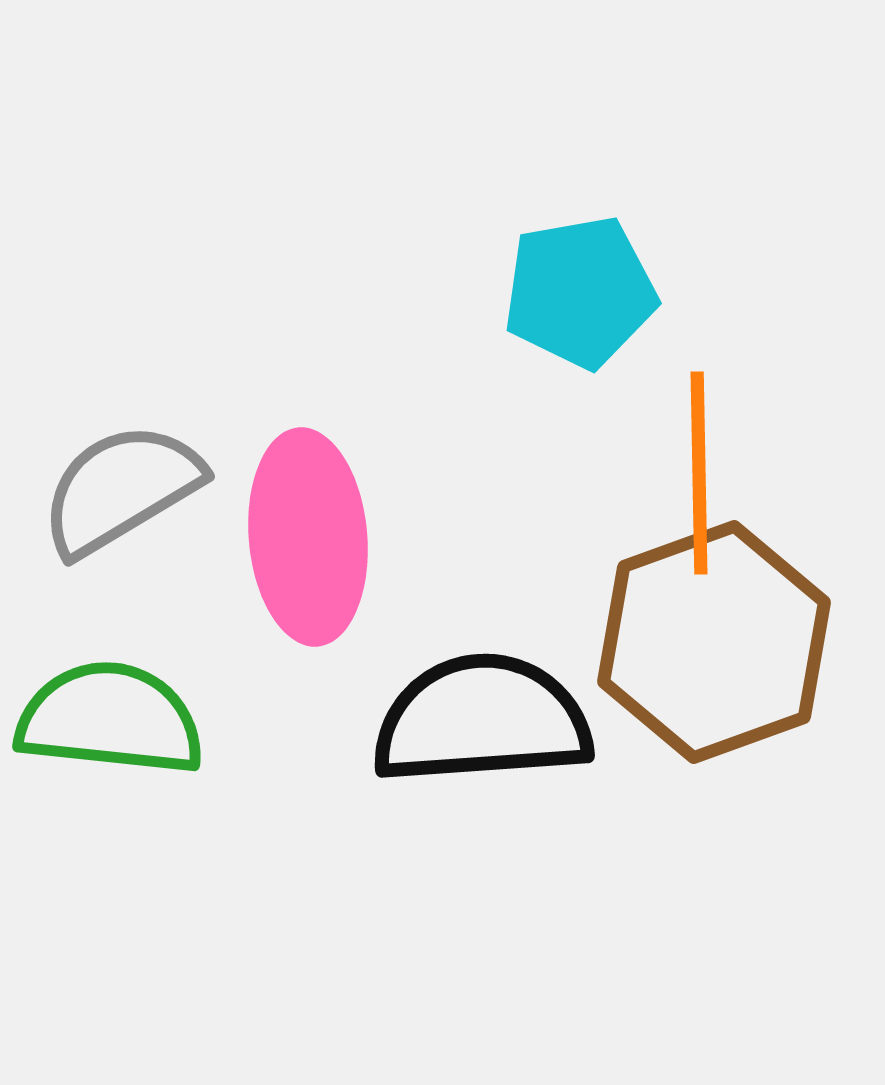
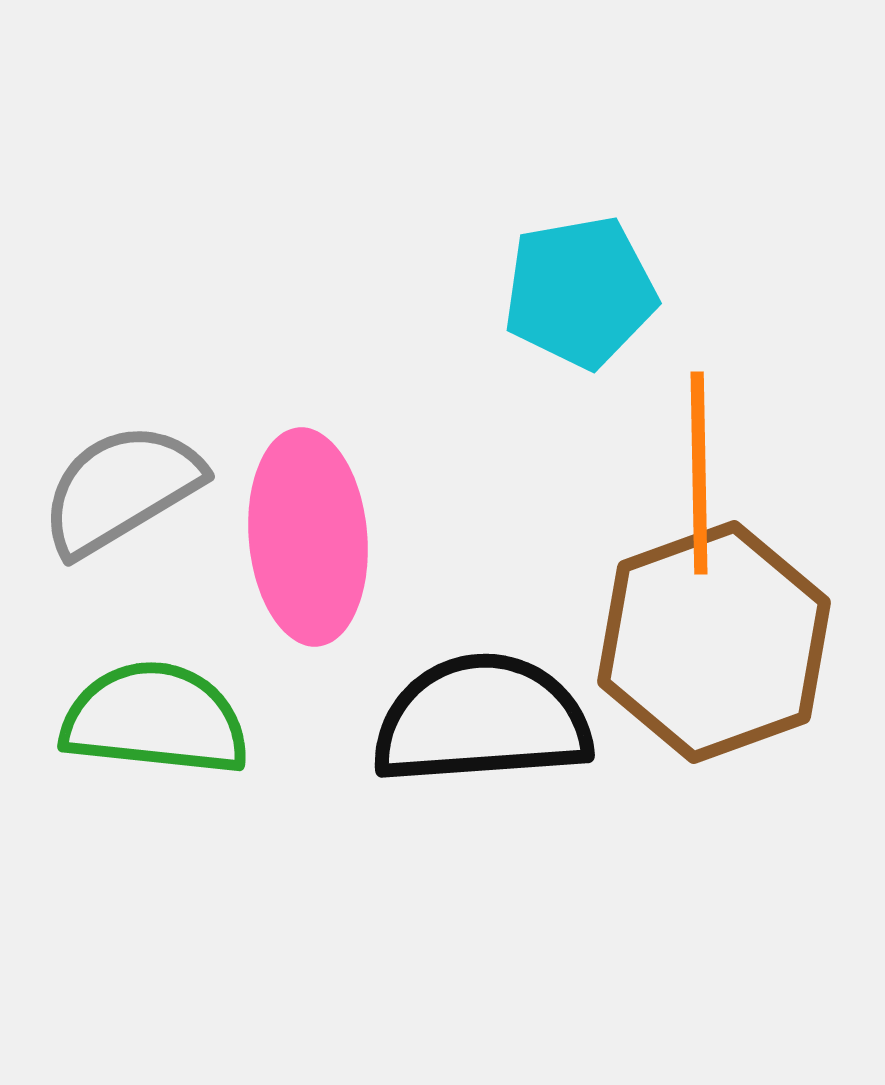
green semicircle: moved 45 px right
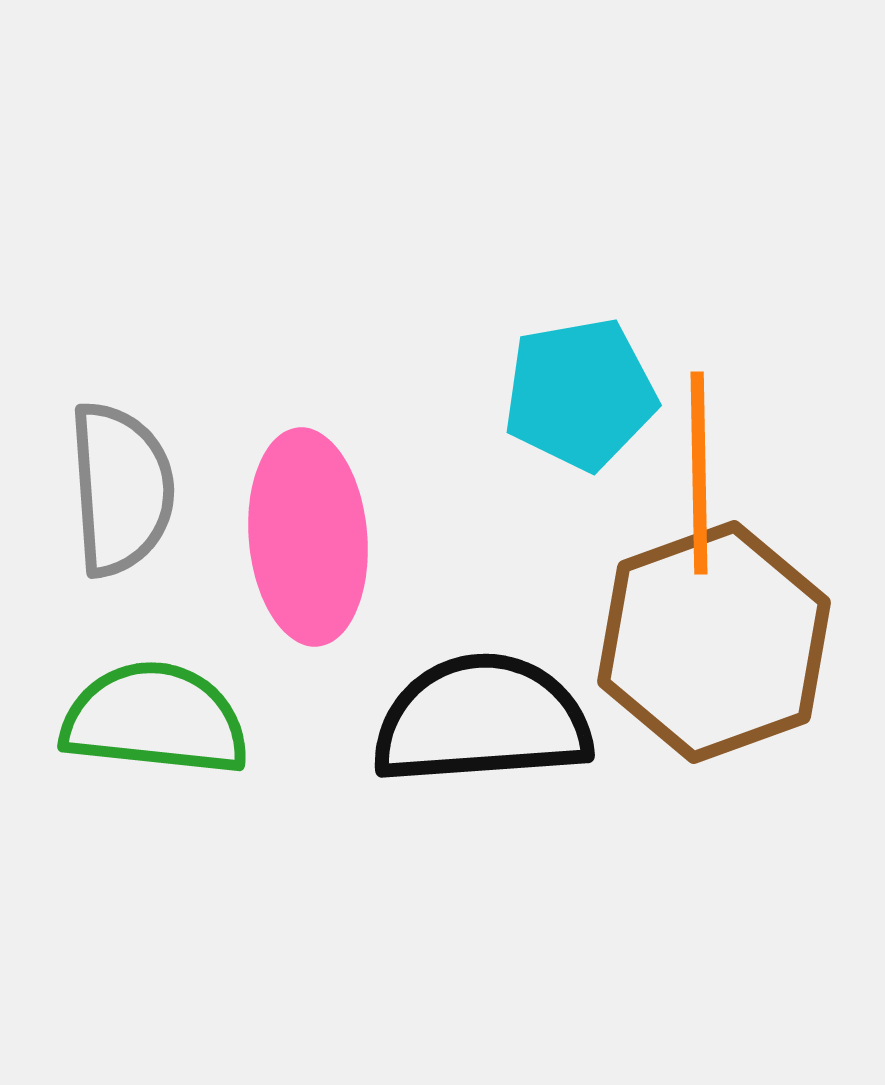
cyan pentagon: moved 102 px down
gray semicircle: rotated 117 degrees clockwise
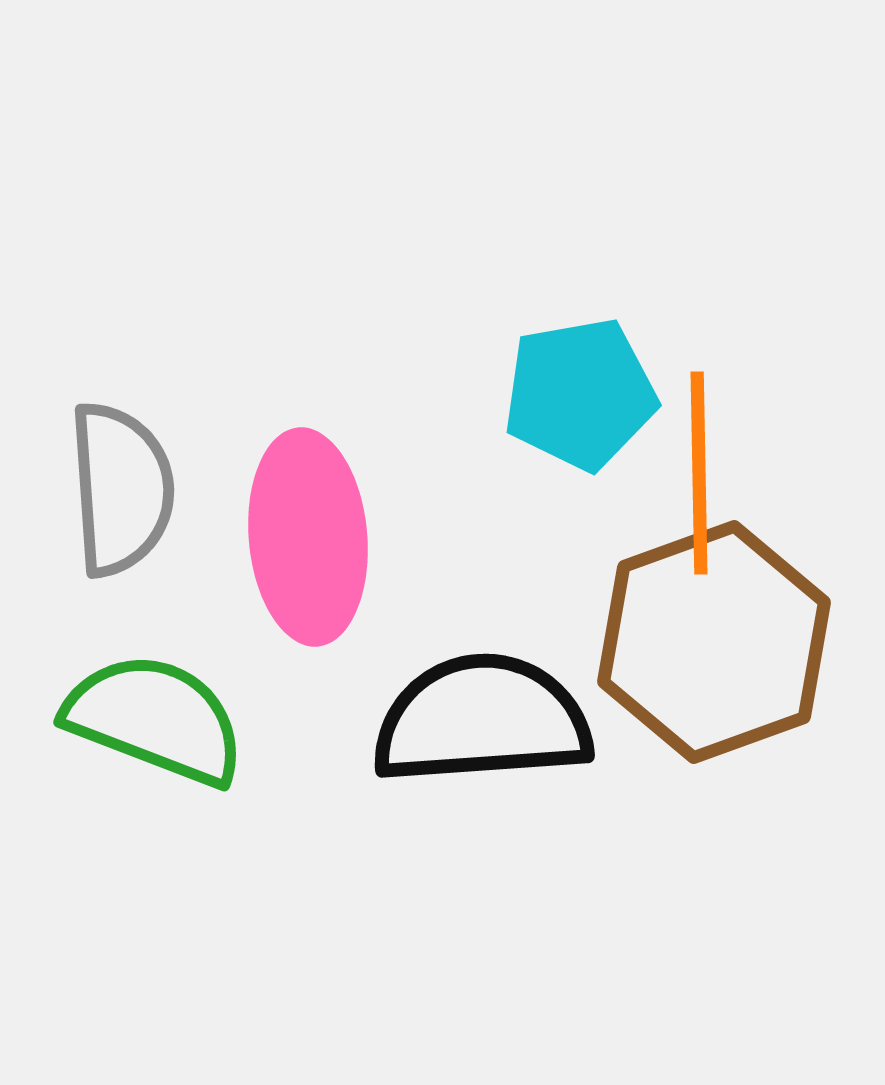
green semicircle: rotated 15 degrees clockwise
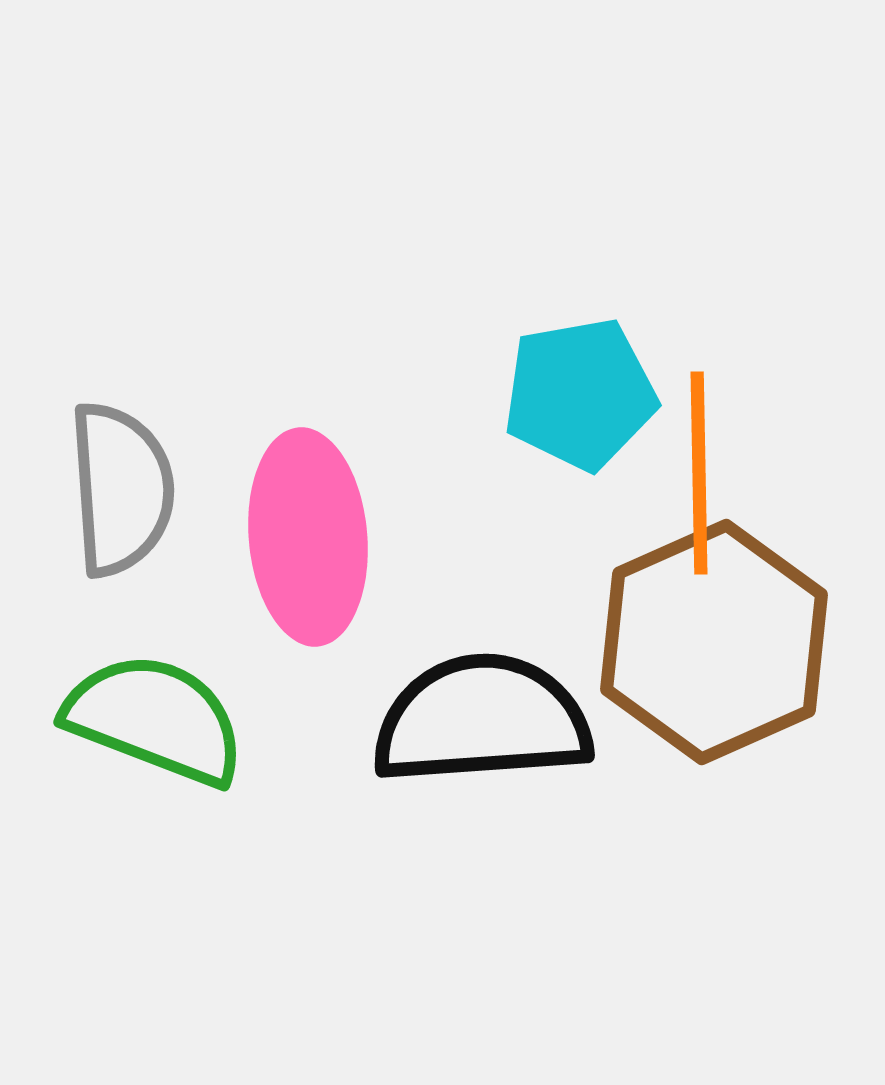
brown hexagon: rotated 4 degrees counterclockwise
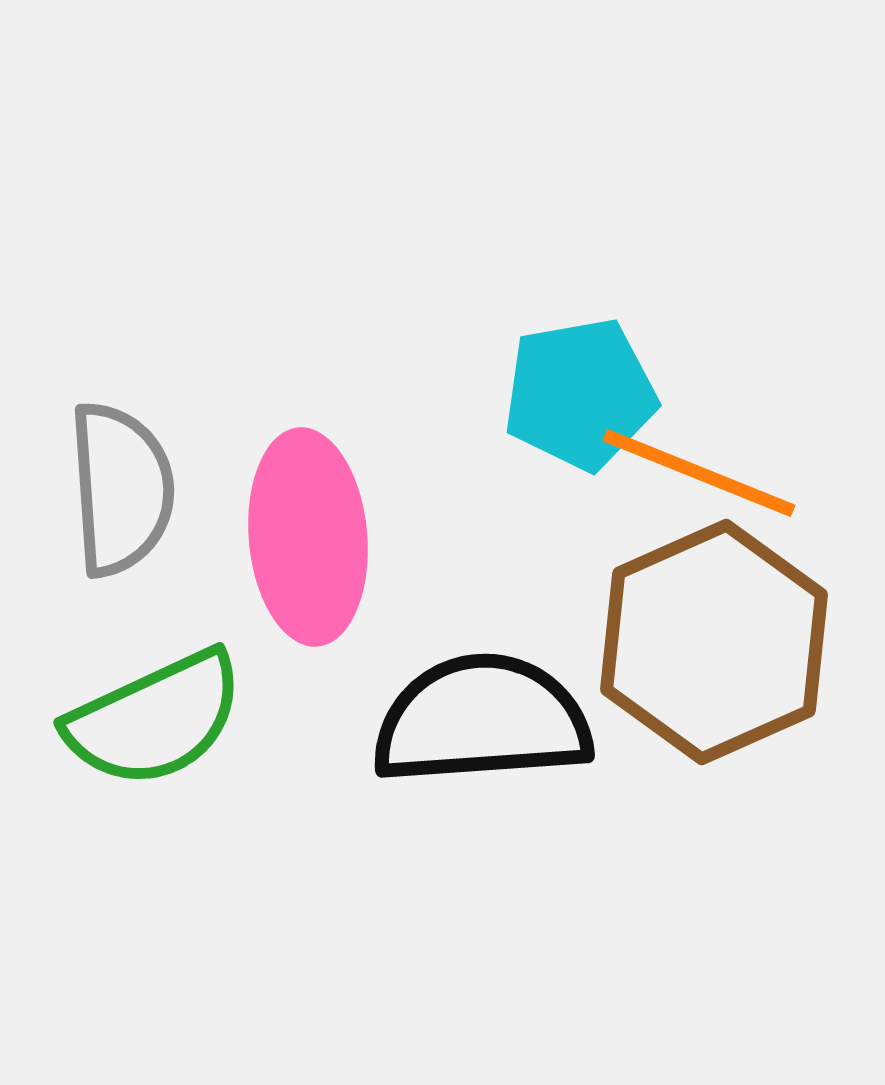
orange line: rotated 67 degrees counterclockwise
green semicircle: rotated 134 degrees clockwise
